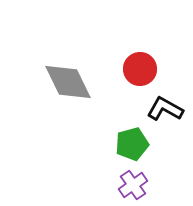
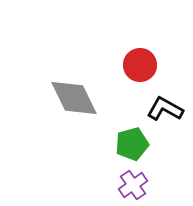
red circle: moved 4 px up
gray diamond: moved 6 px right, 16 px down
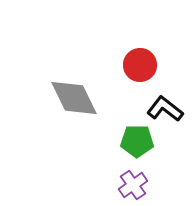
black L-shape: rotated 9 degrees clockwise
green pentagon: moved 5 px right, 3 px up; rotated 16 degrees clockwise
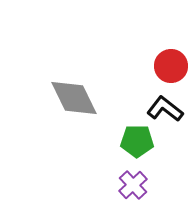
red circle: moved 31 px right, 1 px down
purple cross: rotated 8 degrees counterclockwise
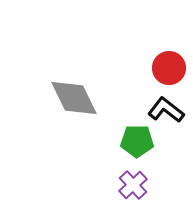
red circle: moved 2 px left, 2 px down
black L-shape: moved 1 px right, 1 px down
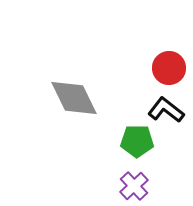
purple cross: moved 1 px right, 1 px down
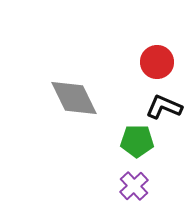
red circle: moved 12 px left, 6 px up
black L-shape: moved 2 px left, 3 px up; rotated 15 degrees counterclockwise
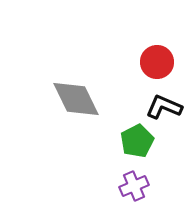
gray diamond: moved 2 px right, 1 px down
green pentagon: rotated 28 degrees counterclockwise
purple cross: rotated 20 degrees clockwise
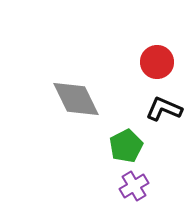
black L-shape: moved 2 px down
green pentagon: moved 11 px left, 5 px down
purple cross: rotated 8 degrees counterclockwise
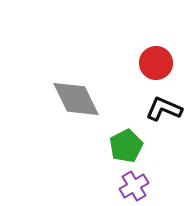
red circle: moved 1 px left, 1 px down
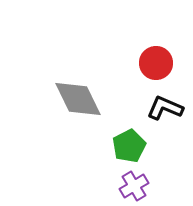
gray diamond: moved 2 px right
black L-shape: moved 1 px right, 1 px up
green pentagon: moved 3 px right
